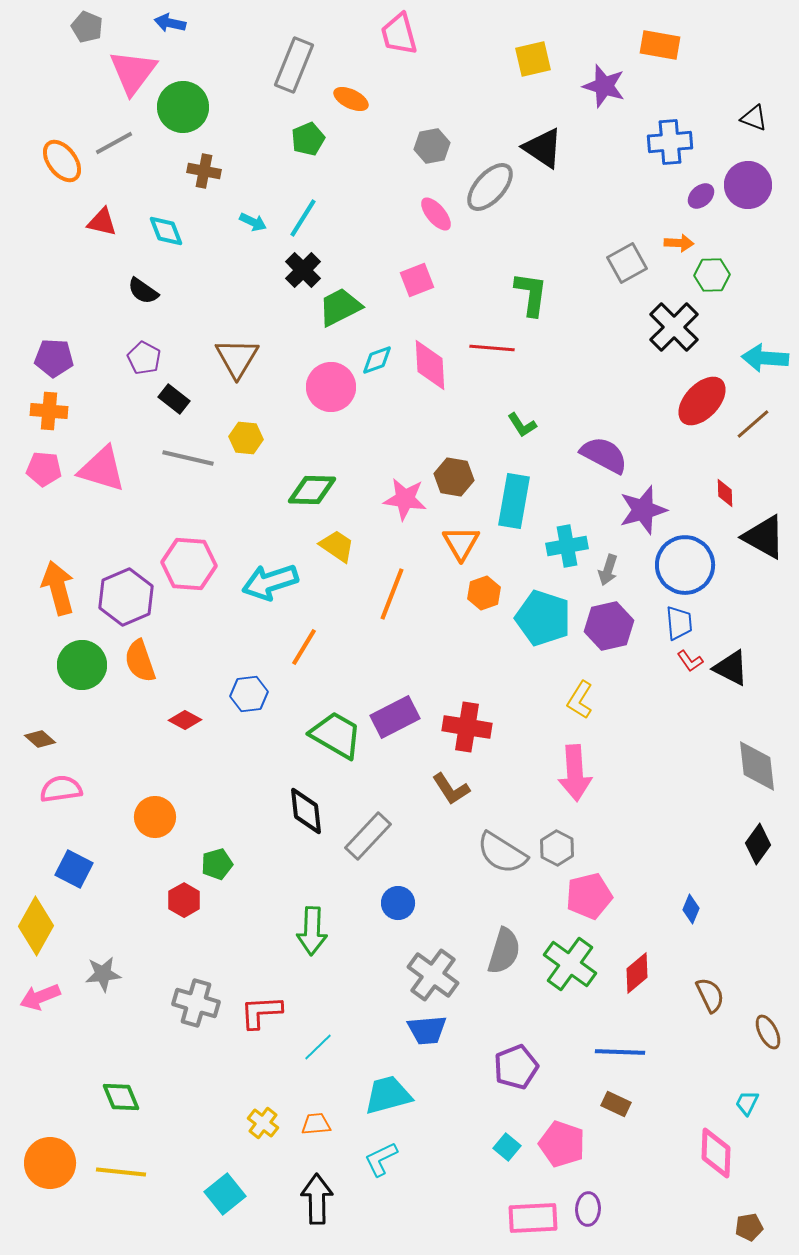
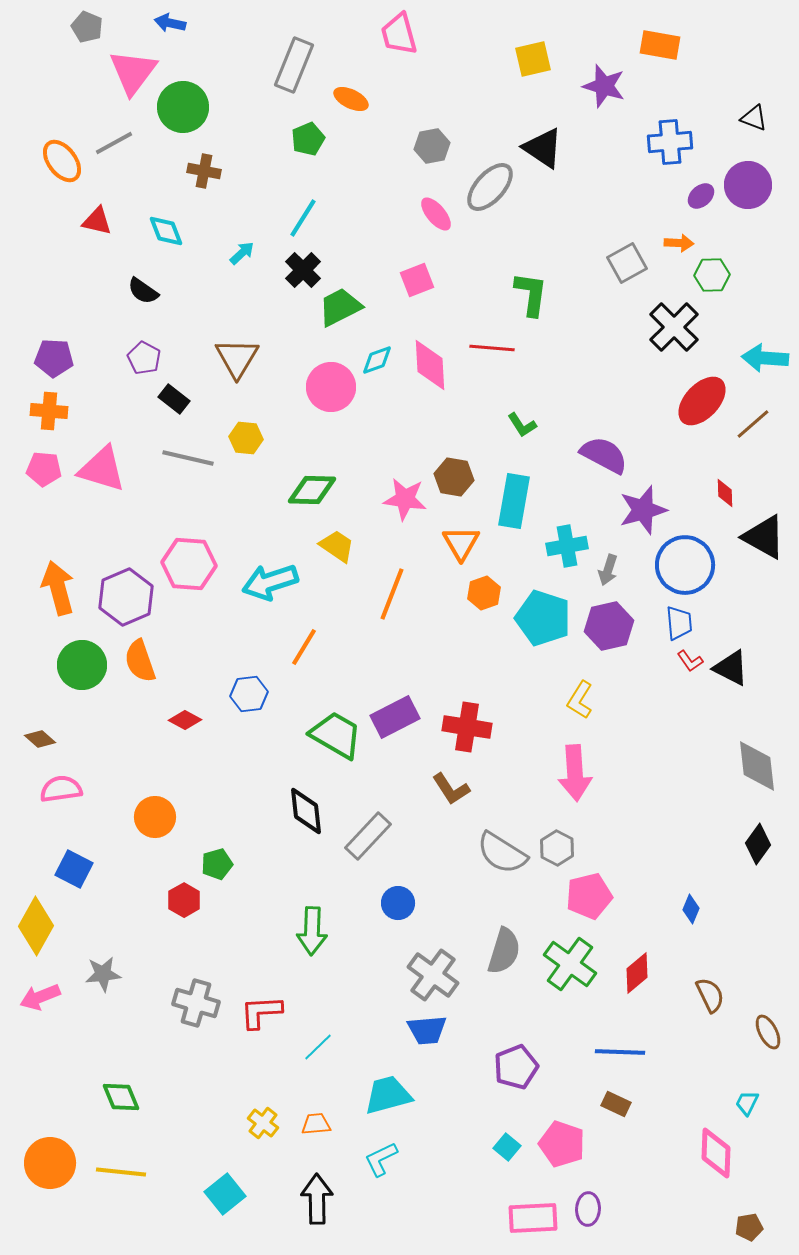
red triangle at (102, 222): moved 5 px left, 1 px up
cyan arrow at (253, 222): moved 11 px left, 31 px down; rotated 68 degrees counterclockwise
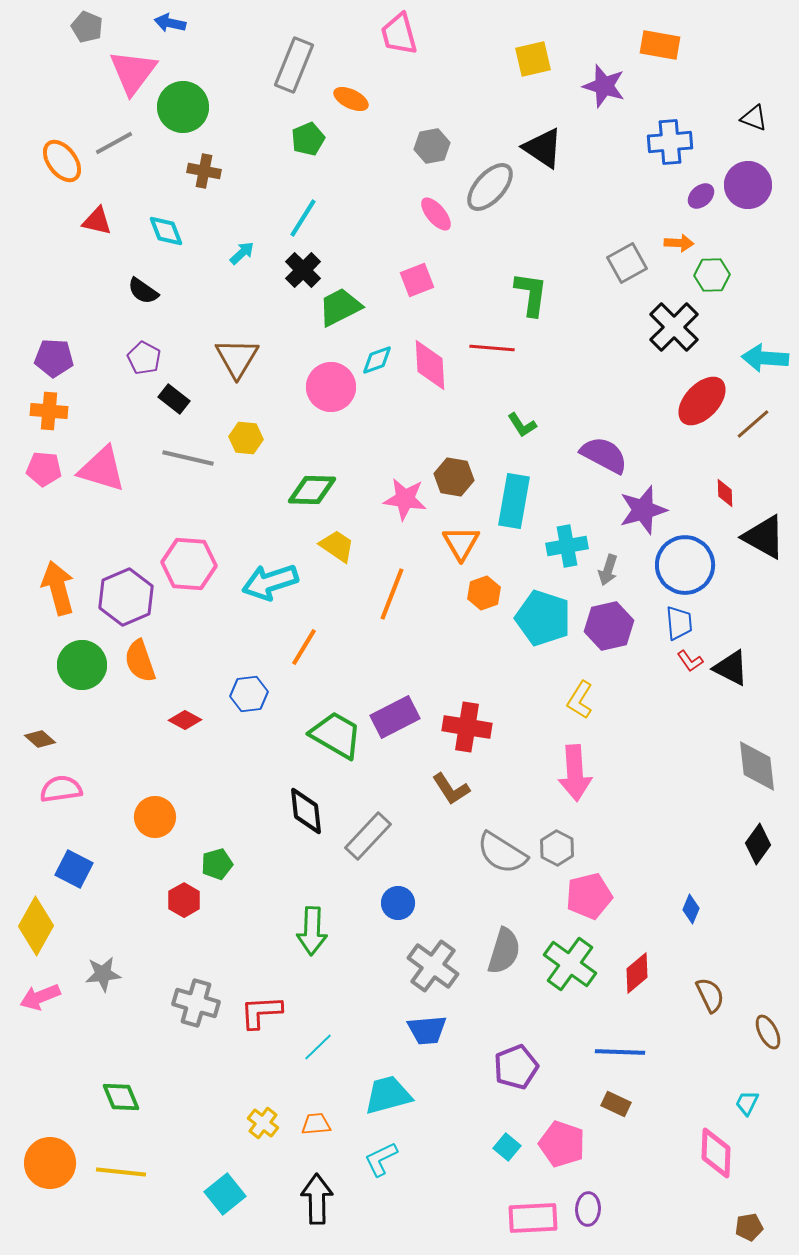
gray cross at (433, 975): moved 9 px up
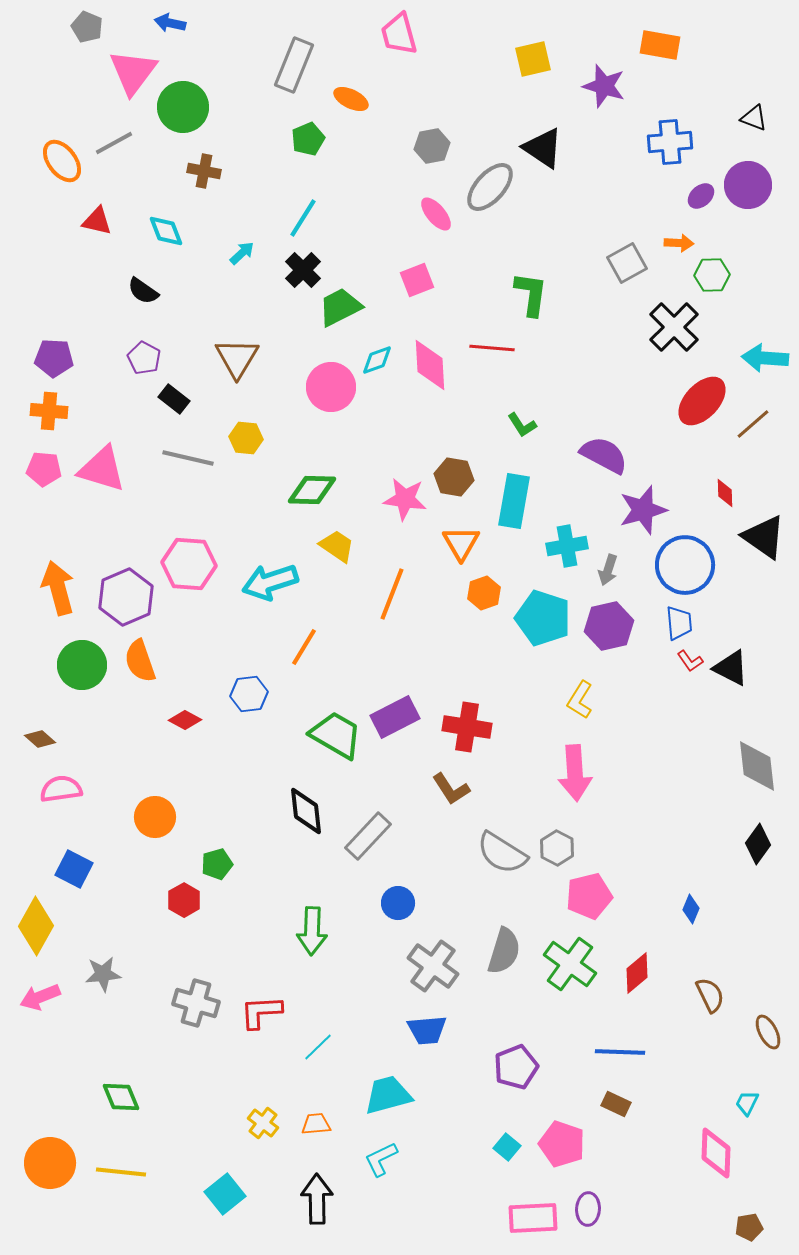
black triangle at (764, 537): rotated 6 degrees clockwise
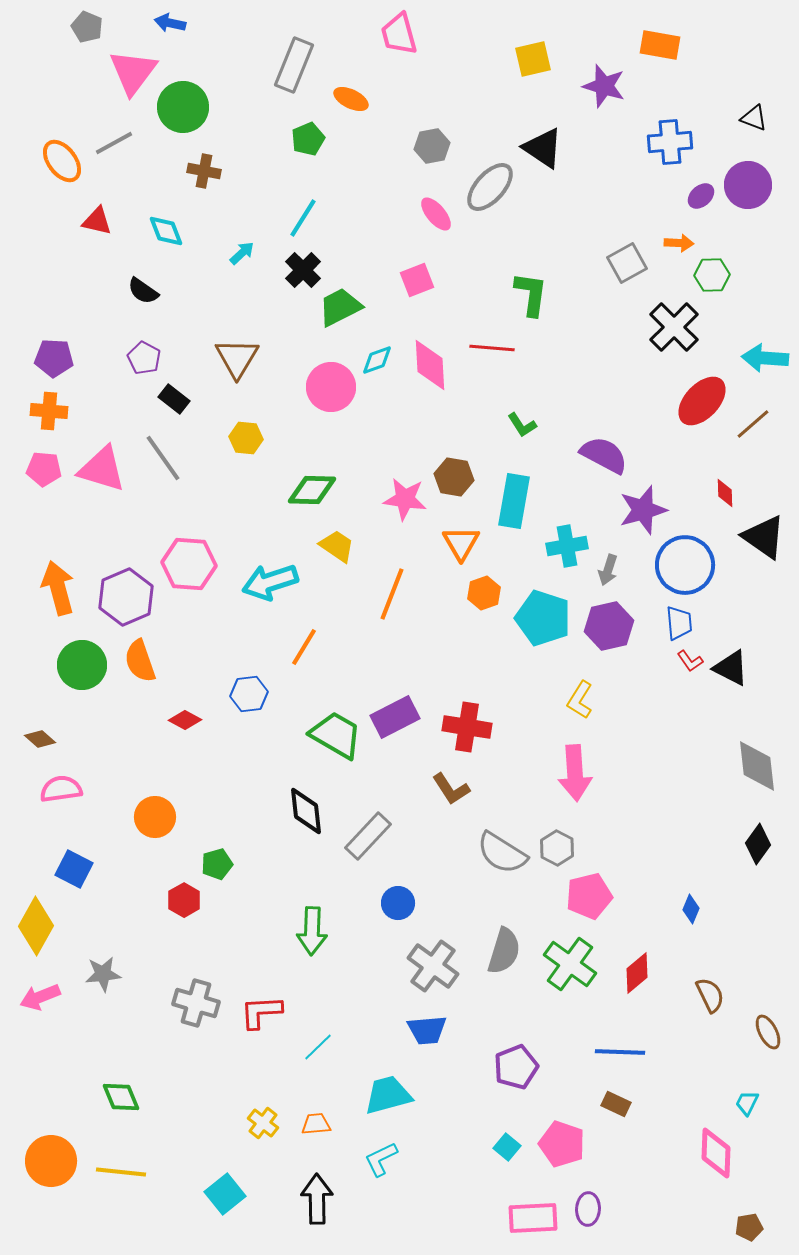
gray line at (188, 458): moved 25 px left; rotated 42 degrees clockwise
orange circle at (50, 1163): moved 1 px right, 2 px up
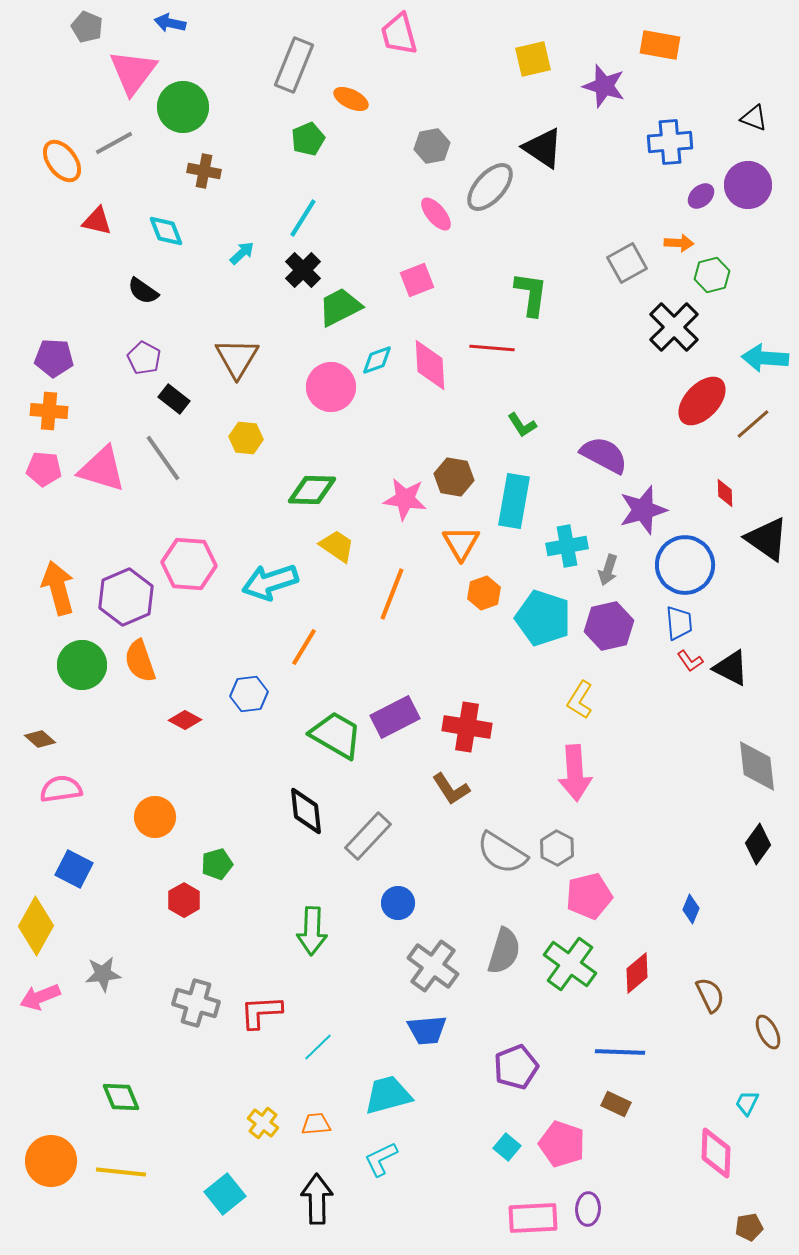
green hexagon at (712, 275): rotated 12 degrees counterclockwise
black triangle at (764, 537): moved 3 px right, 2 px down
